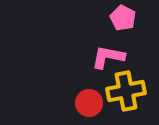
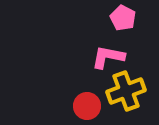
yellow cross: rotated 9 degrees counterclockwise
red circle: moved 2 px left, 3 px down
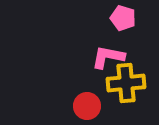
pink pentagon: rotated 10 degrees counterclockwise
yellow cross: moved 8 px up; rotated 15 degrees clockwise
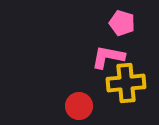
pink pentagon: moved 1 px left, 5 px down
red circle: moved 8 px left
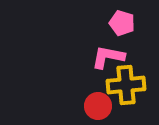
yellow cross: moved 2 px down
red circle: moved 19 px right
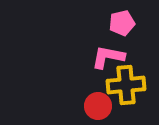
pink pentagon: rotated 30 degrees counterclockwise
